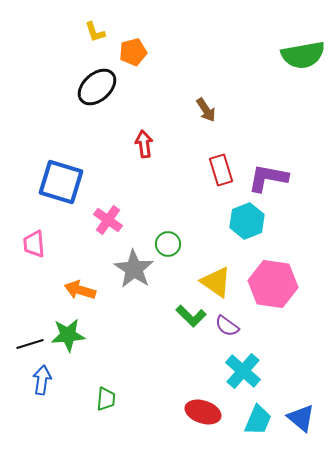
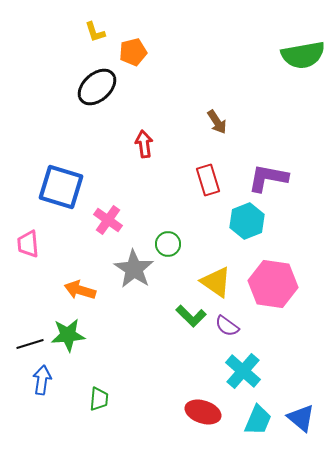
brown arrow: moved 11 px right, 12 px down
red rectangle: moved 13 px left, 10 px down
blue square: moved 5 px down
pink trapezoid: moved 6 px left
green trapezoid: moved 7 px left
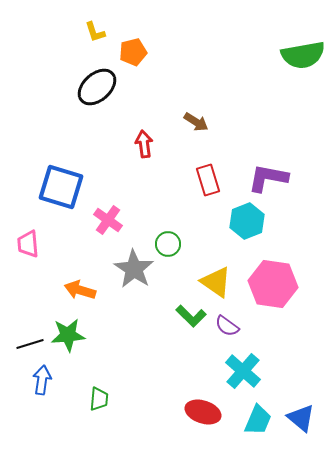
brown arrow: moved 21 px left; rotated 25 degrees counterclockwise
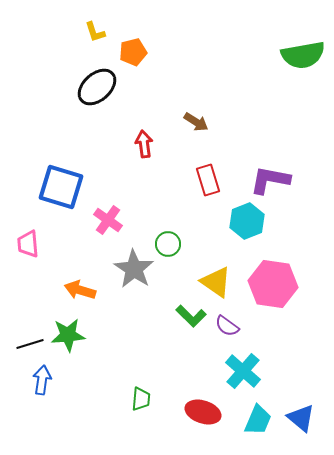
purple L-shape: moved 2 px right, 2 px down
green trapezoid: moved 42 px right
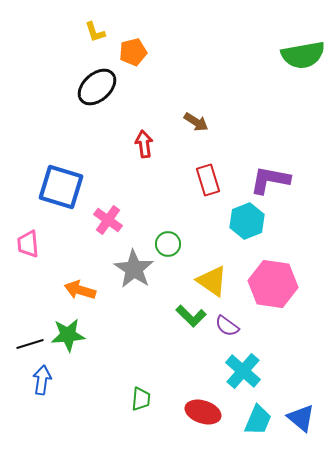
yellow triangle: moved 4 px left, 1 px up
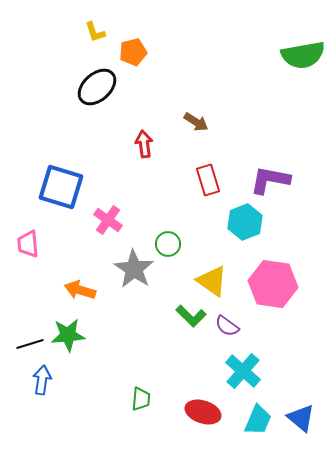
cyan hexagon: moved 2 px left, 1 px down
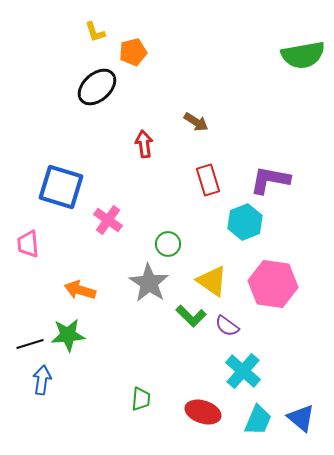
gray star: moved 15 px right, 14 px down
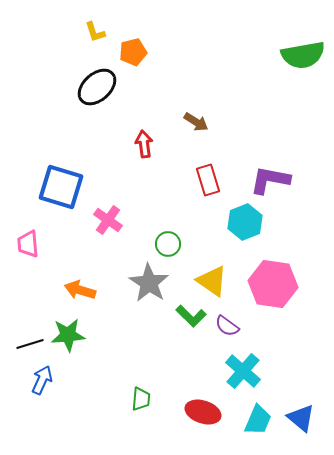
blue arrow: rotated 16 degrees clockwise
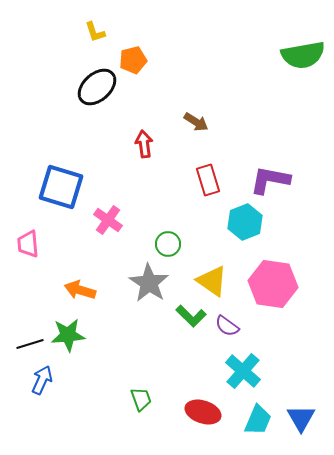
orange pentagon: moved 8 px down
green trapezoid: rotated 25 degrees counterclockwise
blue triangle: rotated 20 degrees clockwise
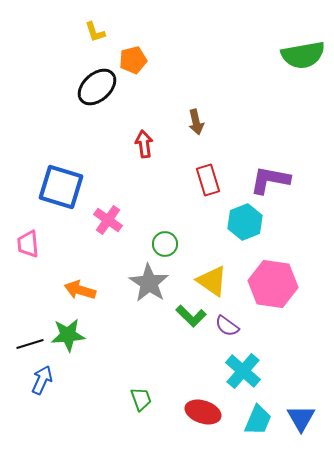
brown arrow: rotated 45 degrees clockwise
green circle: moved 3 px left
